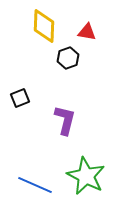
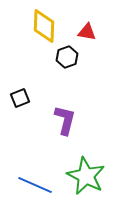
black hexagon: moved 1 px left, 1 px up
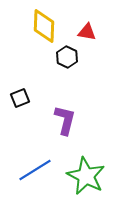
black hexagon: rotated 15 degrees counterclockwise
blue line: moved 15 px up; rotated 56 degrees counterclockwise
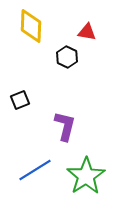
yellow diamond: moved 13 px left
black square: moved 2 px down
purple L-shape: moved 6 px down
green star: rotated 12 degrees clockwise
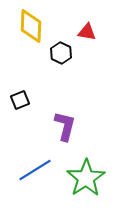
black hexagon: moved 6 px left, 4 px up
green star: moved 2 px down
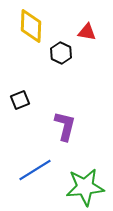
green star: moved 1 px left, 9 px down; rotated 27 degrees clockwise
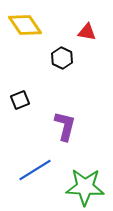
yellow diamond: moved 6 px left, 1 px up; rotated 36 degrees counterclockwise
black hexagon: moved 1 px right, 5 px down
green star: rotated 9 degrees clockwise
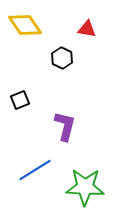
red triangle: moved 3 px up
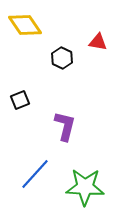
red triangle: moved 11 px right, 13 px down
blue line: moved 4 px down; rotated 16 degrees counterclockwise
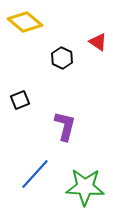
yellow diamond: moved 3 px up; rotated 16 degrees counterclockwise
red triangle: rotated 24 degrees clockwise
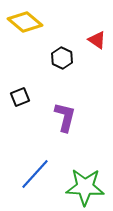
red triangle: moved 1 px left, 2 px up
black square: moved 3 px up
purple L-shape: moved 9 px up
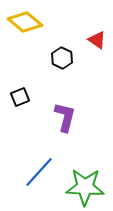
blue line: moved 4 px right, 2 px up
